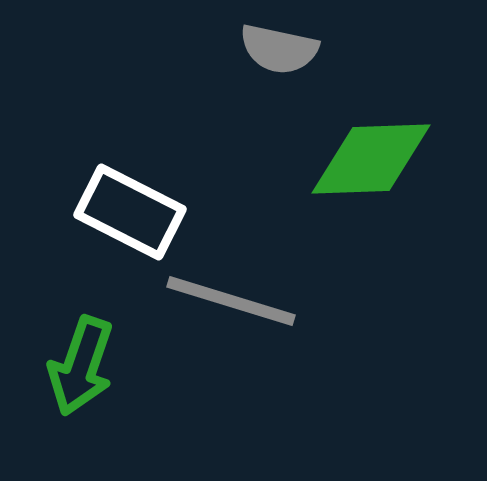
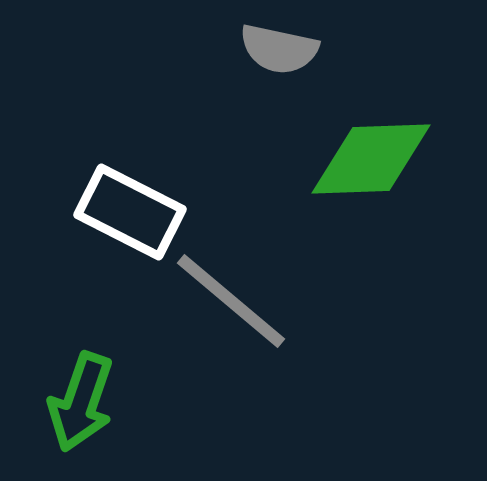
gray line: rotated 23 degrees clockwise
green arrow: moved 36 px down
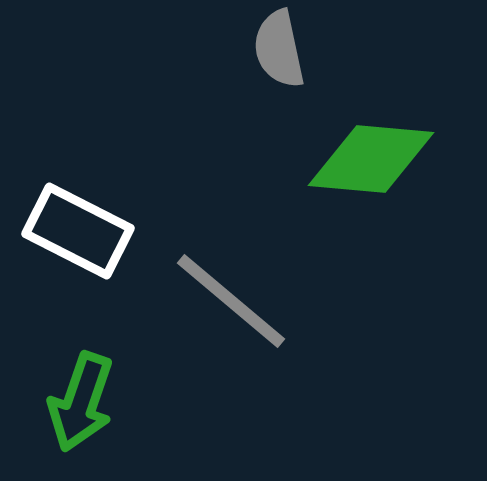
gray semicircle: rotated 66 degrees clockwise
green diamond: rotated 7 degrees clockwise
white rectangle: moved 52 px left, 19 px down
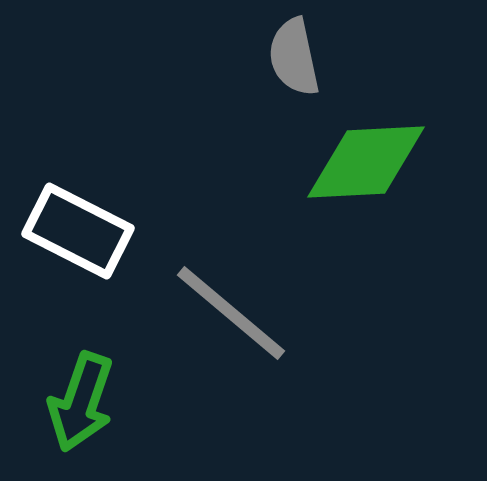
gray semicircle: moved 15 px right, 8 px down
green diamond: moved 5 px left, 3 px down; rotated 8 degrees counterclockwise
gray line: moved 12 px down
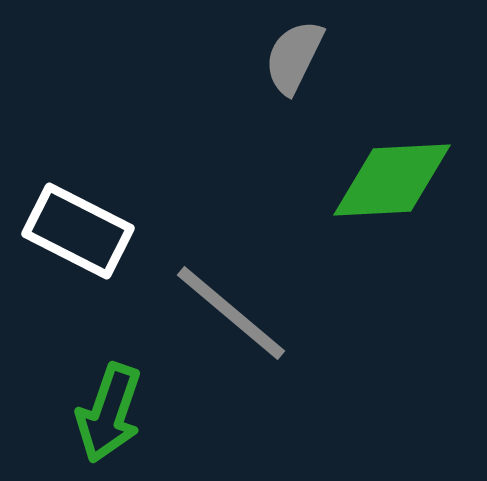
gray semicircle: rotated 38 degrees clockwise
green diamond: moved 26 px right, 18 px down
green arrow: moved 28 px right, 11 px down
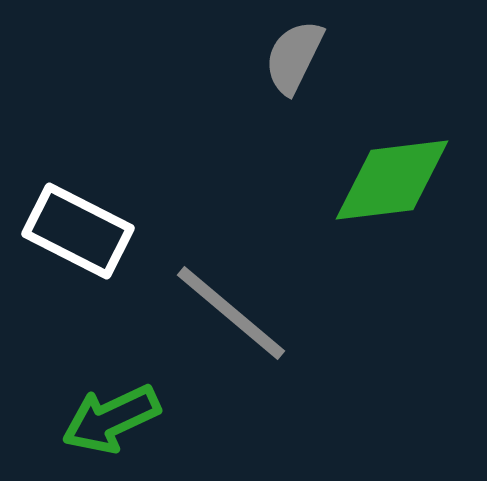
green diamond: rotated 4 degrees counterclockwise
green arrow: moved 2 px right, 6 px down; rotated 46 degrees clockwise
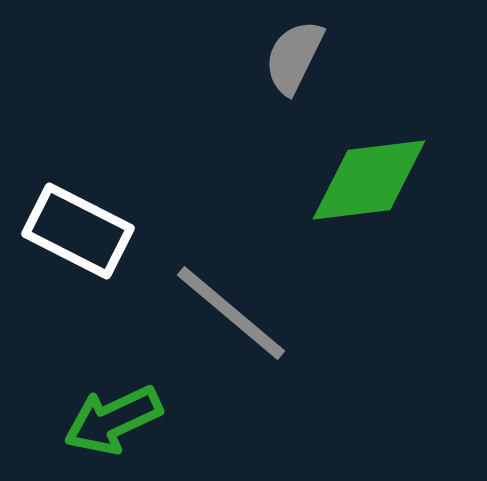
green diamond: moved 23 px left
green arrow: moved 2 px right, 1 px down
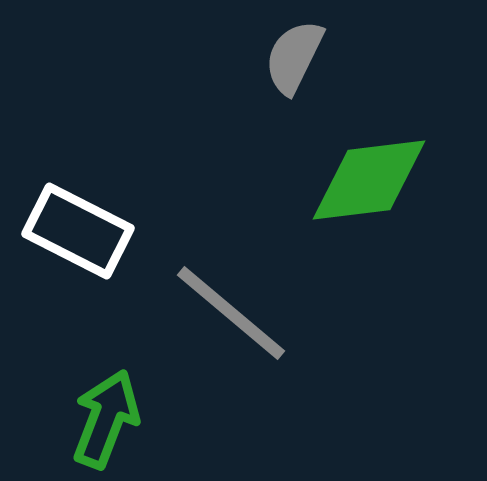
green arrow: moved 7 px left, 1 px up; rotated 136 degrees clockwise
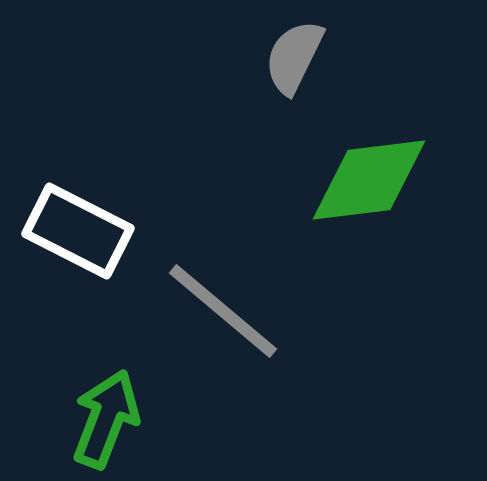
gray line: moved 8 px left, 2 px up
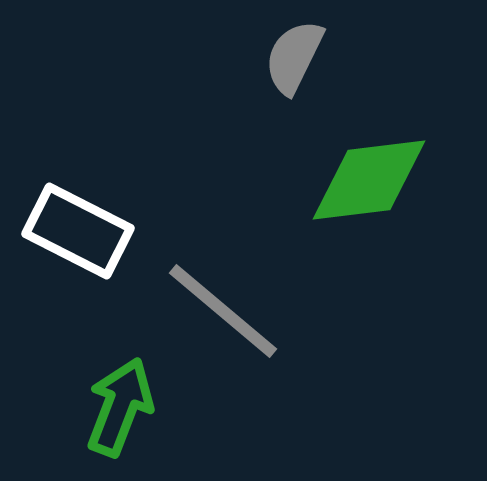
green arrow: moved 14 px right, 12 px up
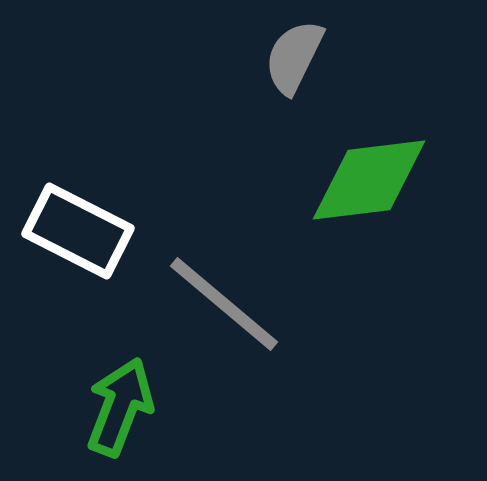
gray line: moved 1 px right, 7 px up
